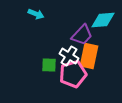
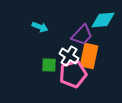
cyan arrow: moved 4 px right, 13 px down
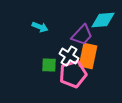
orange rectangle: moved 1 px left
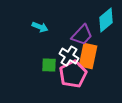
cyan diamond: moved 3 px right; rotated 35 degrees counterclockwise
pink pentagon: rotated 12 degrees counterclockwise
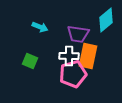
purple trapezoid: moved 4 px left, 1 px up; rotated 55 degrees clockwise
white cross: rotated 30 degrees counterclockwise
green square: moved 19 px left, 4 px up; rotated 21 degrees clockwise
pink pentagon: rotated 12 degrees clockwise
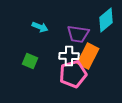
orange rectangle: rotated 15 degrees clockwise
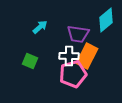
cyan arrow: rotated 63 degrees counterclockwise
orange rectangle: moved 1 px left
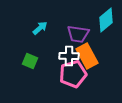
cyan arrow: moved 1 px down
orange rectangle: rotated 55 degrees counterclockwise
